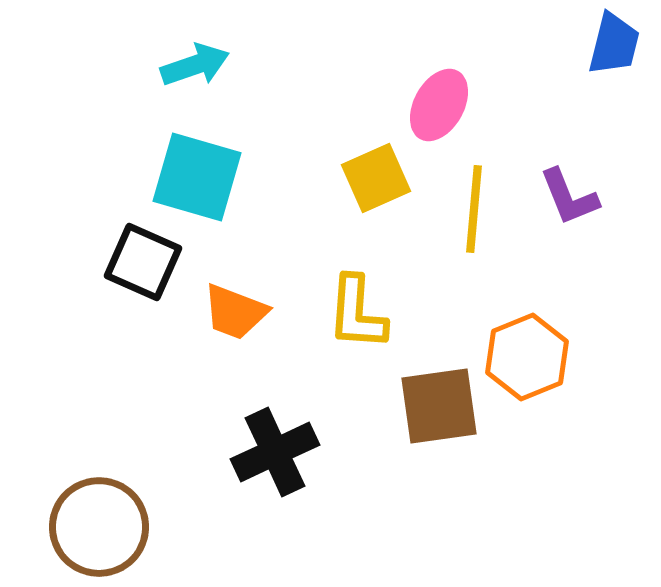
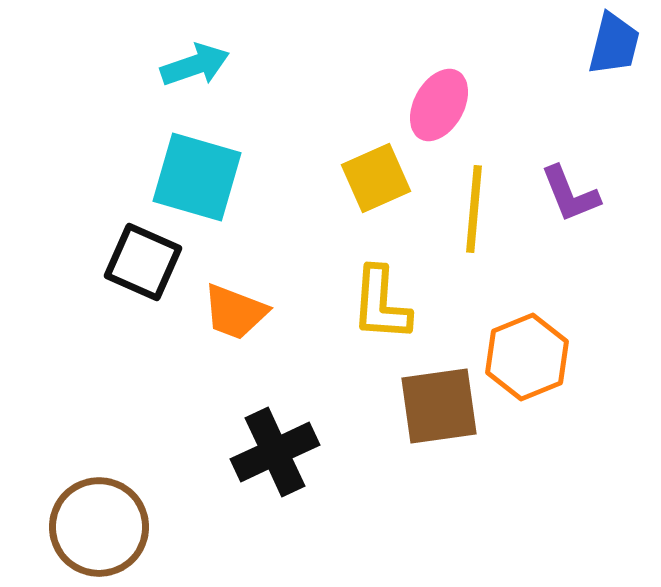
purple L-shape: moved 1 px right, 3 px up
yellow L-shape: moved 24 px right, 9 px up
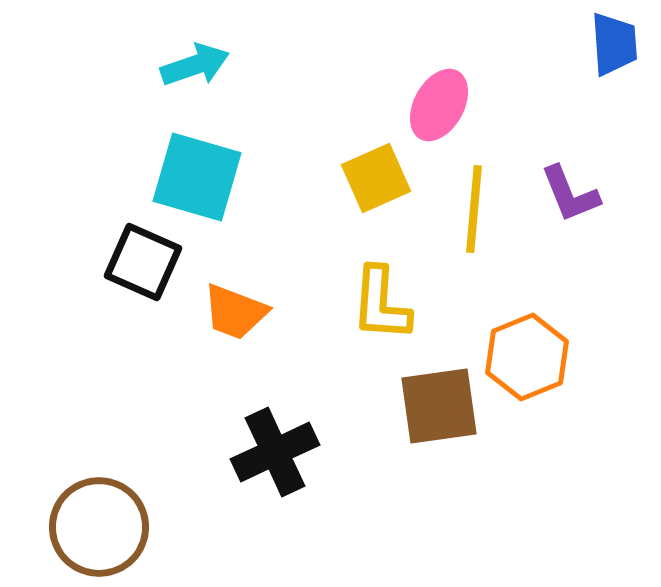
blue trapezoid: rotated 18 degrees counterclockwise
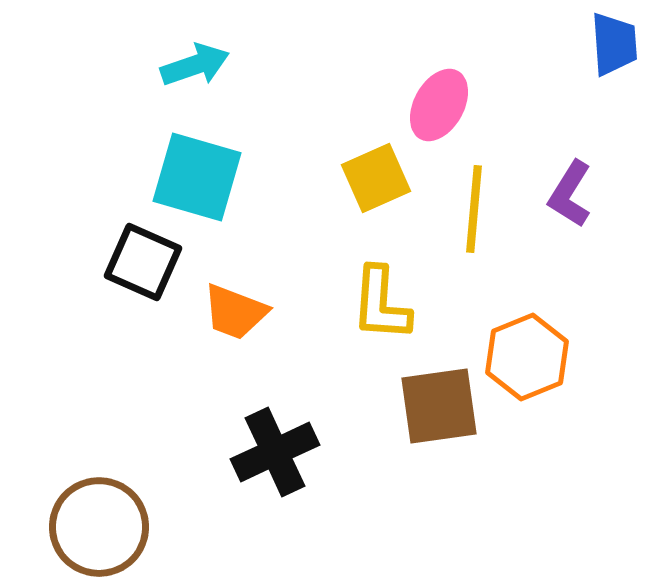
purple L-shape: rotated 54 degrees clockwise
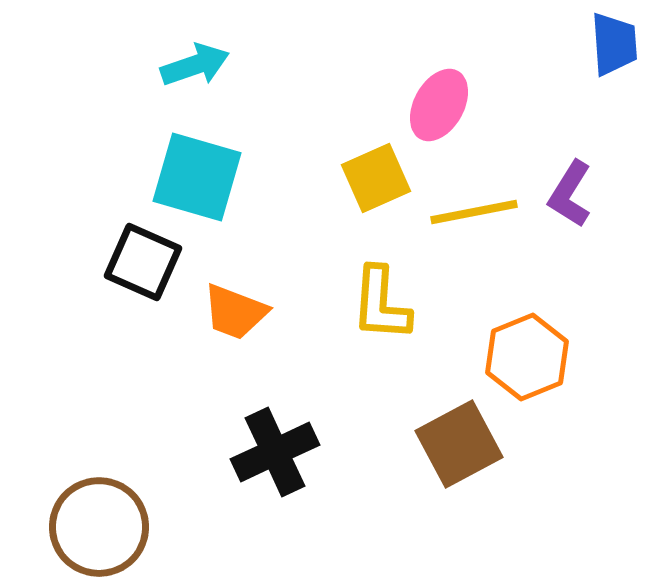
yellow line: moved 3 px down; rotated 74 degrees clockwise
brown square: moved 20 px right, 38 px down; rotated 20 degrees counterclockwise
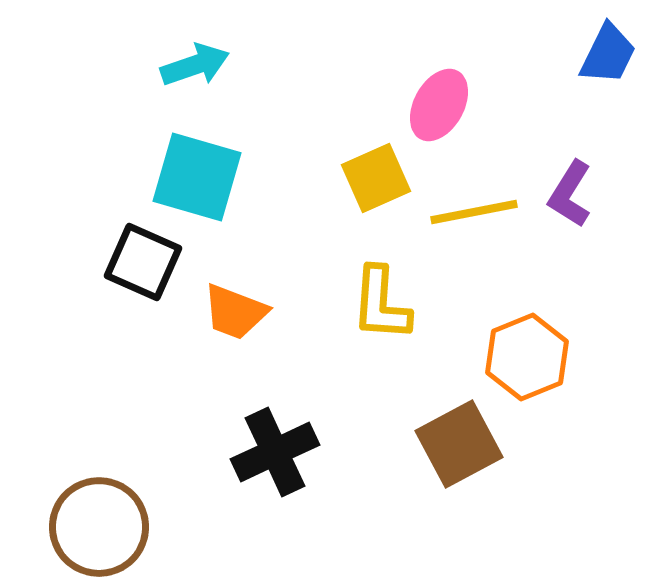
blue trapezoid: moved 6 px left, 10 px down; rotated 30 degrees clockwise
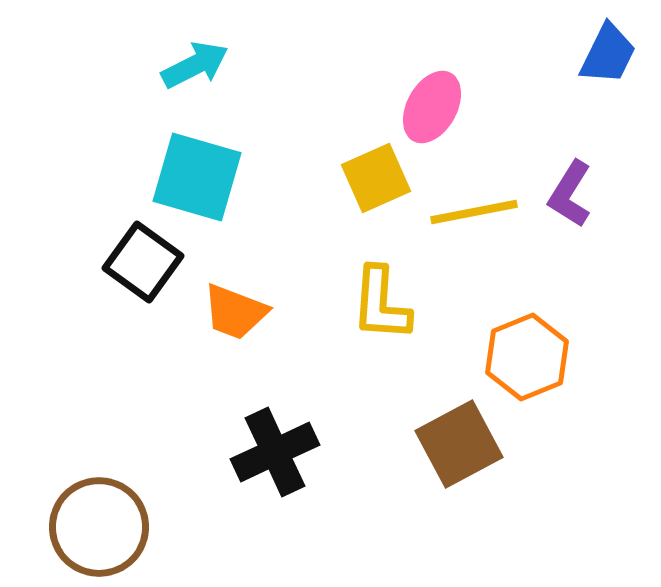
cyan arrow: rotated 8 degrees counterclockwise
pink ellipse: moved 7 px left, 2 px down
black square: rotated 12 degrees clockwise
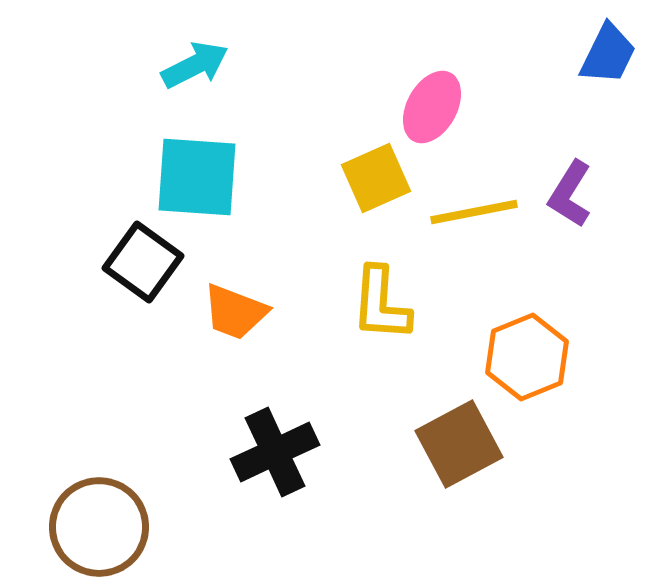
cyan square: rotated 12 degrees counterclockwise
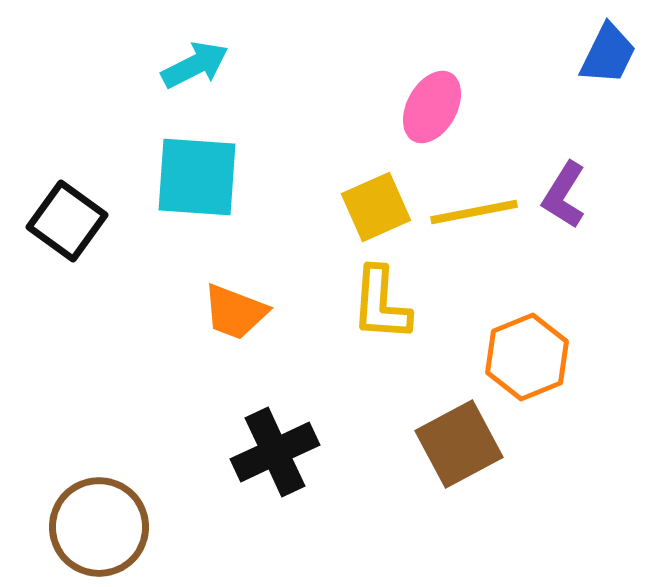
yellow square: moved 29 px down
purple L-shape: moved 6 px left, 1 px down
black square: moved 76 px left, 41 px up
